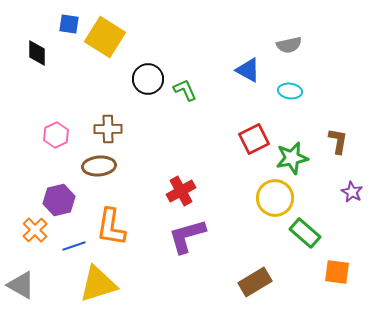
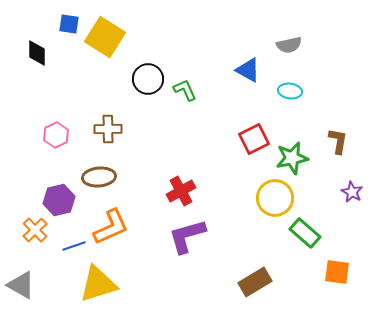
brown ellipse: moved 11 px down
orange L-shape: rotated 123 degrees counterclockwise
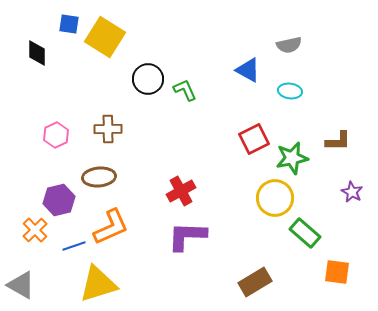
brown L-shape: rotated 80 degrees clockwise
purple L-shape: rotated 18 degrees clockwise
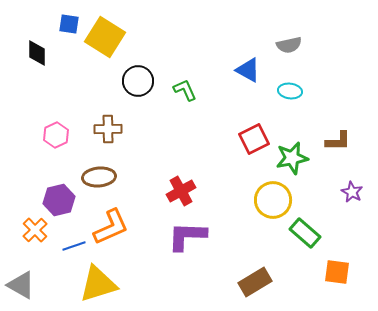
black circle: moved 10 px left, 2 px down
yellow circle: moved 2 px left, 2 px down
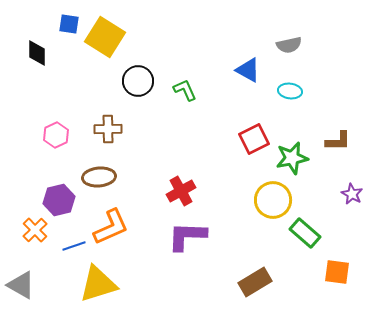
purple star: moved 2 px down
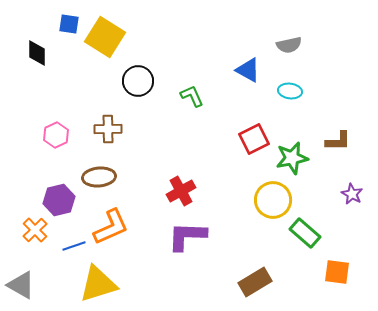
green L-shape: moved 7 px right, 6 px down
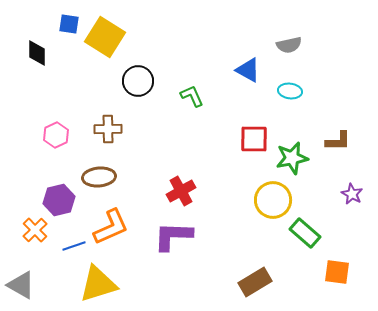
red square: rotated 28 degrees clockwise
purple L-shape: moved 14 px left
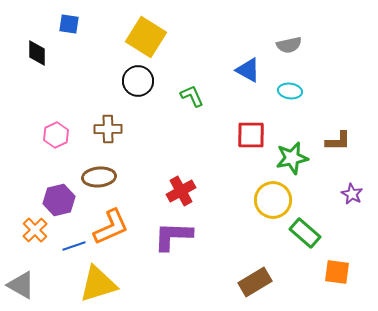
yellow square: moved 41 px right
red square: moved 3 px left, 4 px up
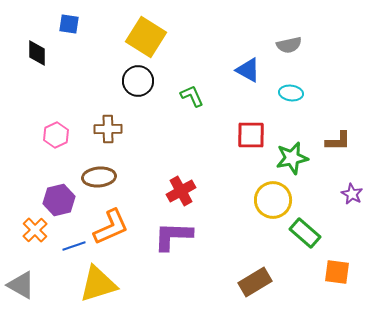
cyan ellipse: moved 1 px right, 2 px down
